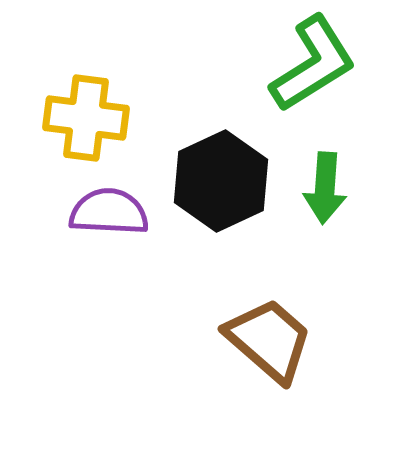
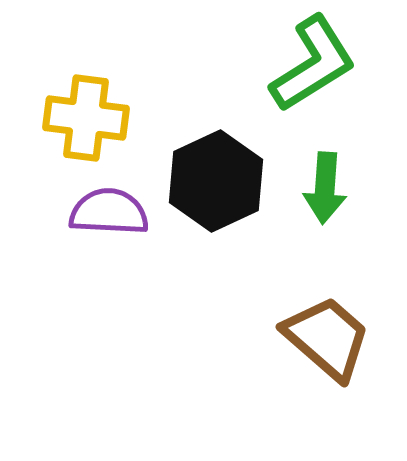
black hexagon: moved 5 px left
brown trapezoid: moved 58 px right, 2 px up
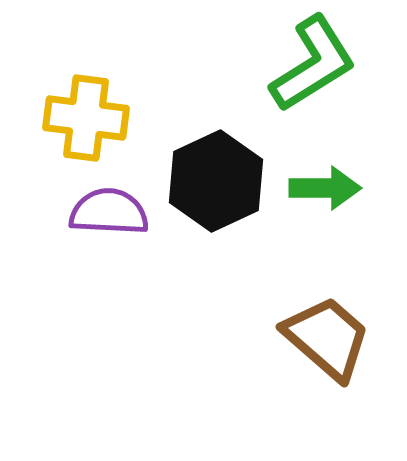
green arrow: rotated 94 degrees counterclockwise
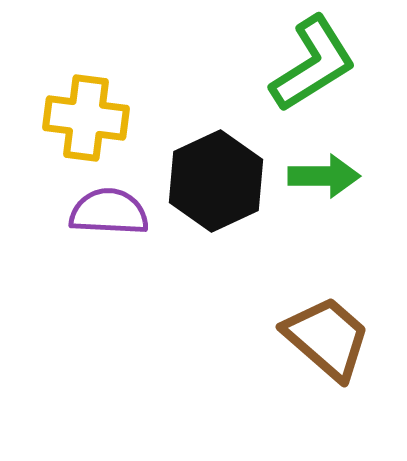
green arrow: moved 1 px left, 12 px up
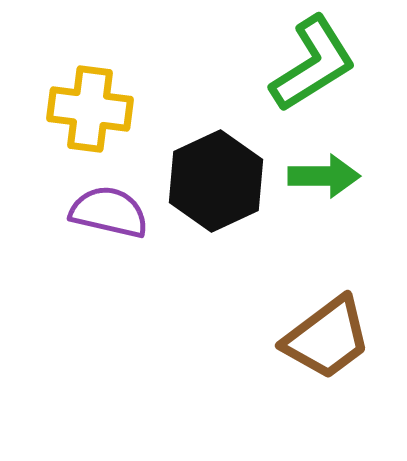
yellow cross: moved 4 px right, 9 px up
purple semicircle: rotated 10 degrees clockwise
brown trapezoid: rotated 102 degrees clockwise
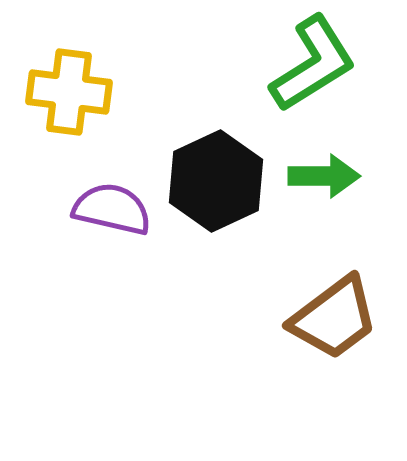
yellow cross: moved 21 px left, 17 px up
purple semicircle: moved 3 px right, 3 px up
brown trapezoid: moved 7 px right, 20 px up
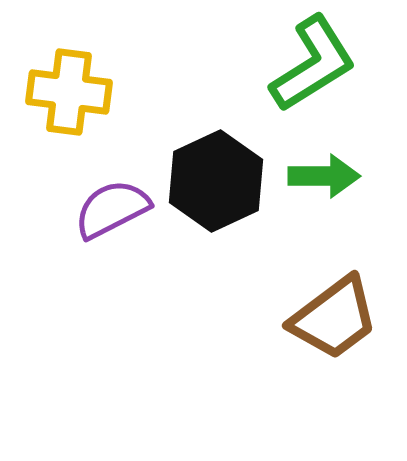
purple semicircle: rotated 40 degrees counterclockwise
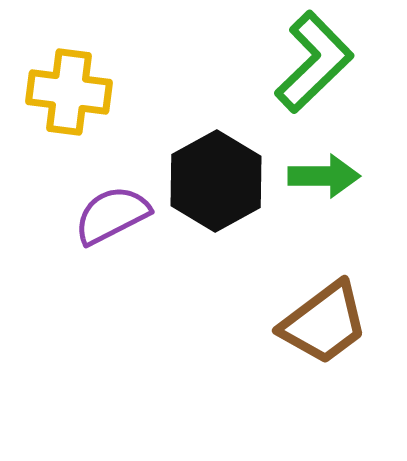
green L-shape: moved 1 px right, 2 px up; rotated 12 degrees counterclockwise
black hexagon: rotated 4 degrees counterclockwise
purple semicircle: moved 6 px down
brown trapezoid: moved 10 px left, 5 px down
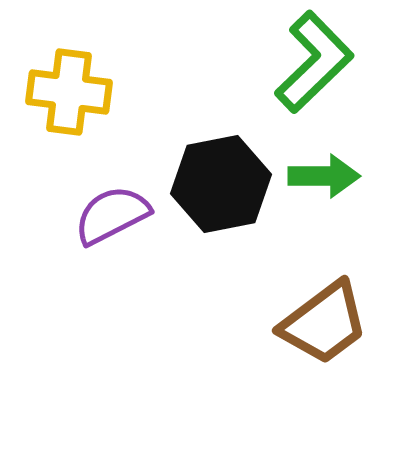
black hexagon: moved 5 px right, 3 px down; rotated 18 degrees clockwise
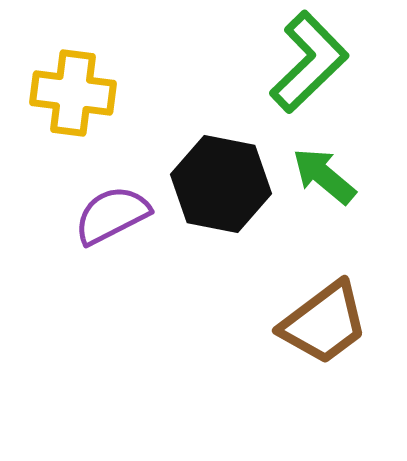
green L-shape: moved 5 px left
yellow cross: moved 4 px right, 1 px down
green arrow: rotated 140 degrees counterclockwise
black hexagon: rotated 22 degrees clockwise
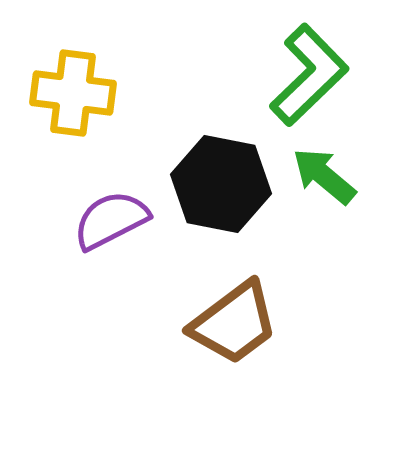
green L-shape: moved 13 px down
purple semicircle: moved 1 px left, 5 px down
brown trapezoid: moved 90 px left
